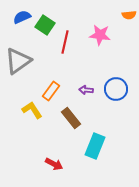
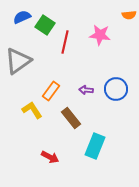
red arrow: moved 4 px left, 7 px up
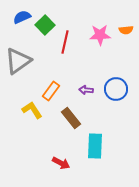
orange semicircle: moved 3 px left, 15 px down
green square: rotated 12 degrees clockwise
pink star: rotated 10 degrees counterclockwise
cyan rectangle: rotated 20 degrees counterclockwise
red arrow: moved 11 px right, 6 px down
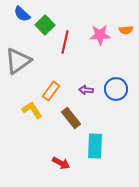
blue semicircle: moved 3 px up; rotated 114 degrees counterclockwise
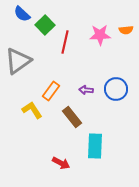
brown rectangle: moved 1 px right, 1 px up
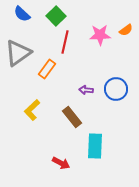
green square: moved 11 px right, 9 px up
orange semicircle: rotated 32 degrees counterclockwise
gray triangle: moved 8 px up
orange rectangle: moved 4 px left, 22 px up
yellow L-shape: rotated 100 degrees counterclockwise
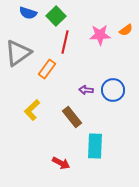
blue semicircle: moved 6 px right, 1 px up; rotated 24 degrees counterclockwise
blue circle: moved 3 px left, 1 px down
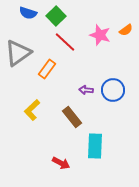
pink star: rotated 20 degrees clockwise
red line: rotated 60 degrees counterclockwise
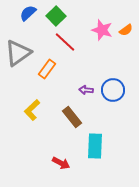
blue semicircle: rotated 120 degrees clockwise
pink star: moved 2 px right, 5 px up
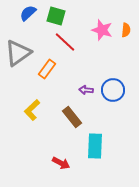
green square: rotated 30 degrees counterclockwise
orange semicircle: rotated 48 degrees counterclockwise
